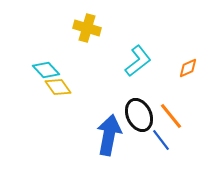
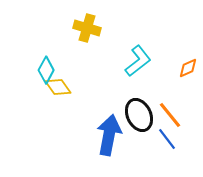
cyan diamond: rotated 72 degrees clockwise
orange line: moved 1 px left, 1 px up
blue line: moved 6 px right, 1 px up
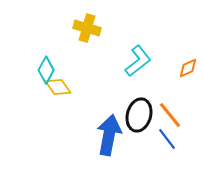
black ellipse: rotated 40 degrees clockwise
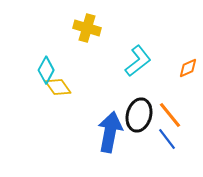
blue arrow: moved 1 px right, 3 px up
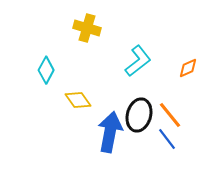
yellow diamond: moved 20 px right, 13 px down
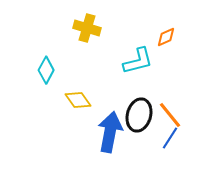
cyan L-shape: rotated 24 degrees clockwise
orange diamond: moved 22 px left, 31 px up
blue line: moved 3 px right, 1 px up; rotated 70 degrees clockwise
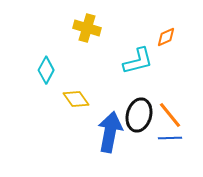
yellow diamond: moved 2 px left, 1 px up
blue line: rotated 55 degrees clockwise
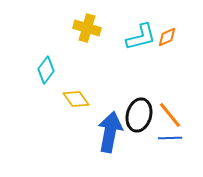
orange diamond: moved 1 px right
cyan L-shape: moved 3 px right, 24 px up
cyan diamond: rotated 8 degrees clockwise
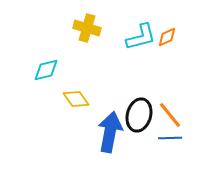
cyan diamond: rotated 40 degrees clockwise
